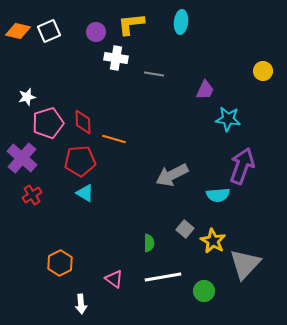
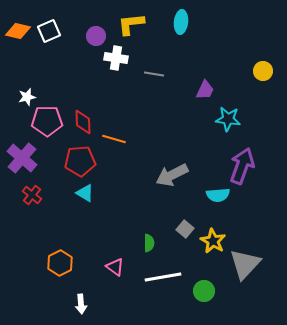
purple circle: moved 4 px down
pink pentagon: moved 1 px left, 2 px up; rotated 16 degrees clockwise
red cross: rotated 18 degrees counterclockwise
pink triangle: moved 1 px right, 12 px up
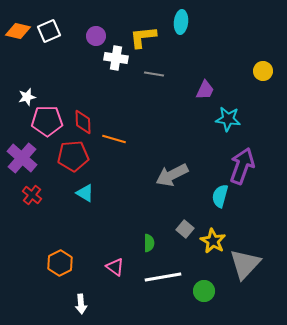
yellow L-shape: moved 12 px right, 13 px down
red pentagon: moved 7 px left, 5 px up
cyan semicircle: moved 2 px right, 1 px down; rotated 110 degrees clockwise
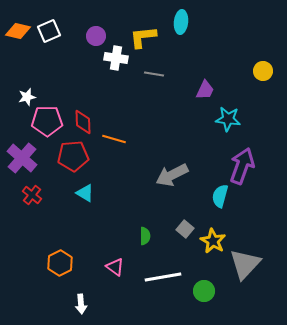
green semicircle: moved 4 px left, 7 px up
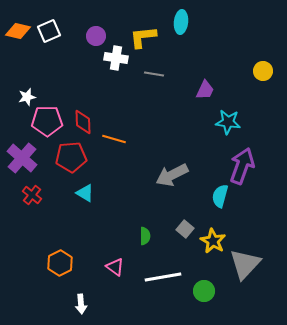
cyan star: moved 3 px down
red pentagon: moved 2 px left, 1 px down
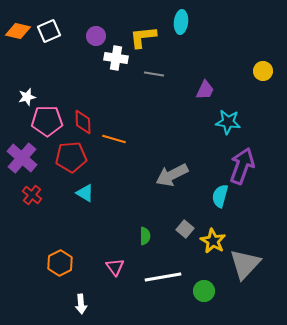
pink triangle: rotated 18 degrees clockwise
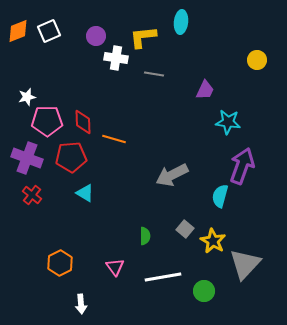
orange diamond: rotated 35 degrees counterclockwise
yellow circle: moved 6 px left, 11 px up
purple cross: moved 5 px right; rotated 20 degrees counterclockwise
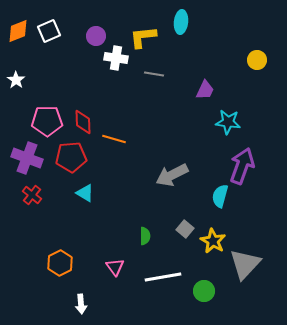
white star: moved 11 px left, 17 px up; rotated 24 degrees counterclockwise
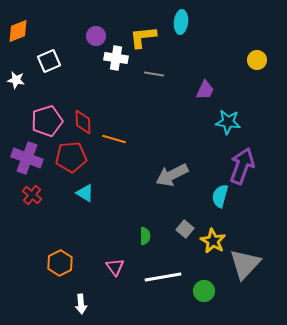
white square: moved 30 px down
white star: rotated 24 degrees counterclockwise
pink pentagon: rotated 16 degrees counterclockwise
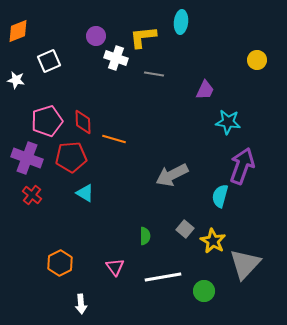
white cross: rotated 10 degrees clockwise
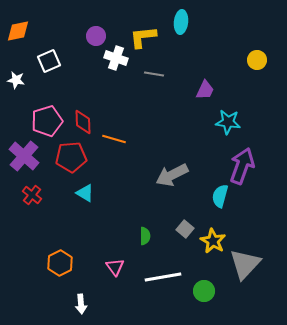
orange diamond: rotated 10 degrees clockwise
purple cross: moved 3 px left, 2 px up; rotated 20 degrees clockwise
